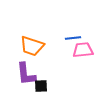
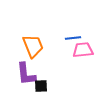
orange trapezoid: moved 1 px right; rotated 130 degrees counterclockwise
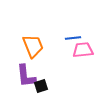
purple L-shape: moved 2 px down
black square: rotated 16 degrees counterclockwise
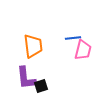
orange trapezoid: rotated 15 degrees clockwise
pink trapezoid: rotated 110 degrees clockwise
purple L-shape: moved 2 px down
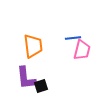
pink trapezoid: moved 1 px left
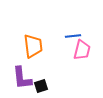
blue line: moved 2 px up
purple L-shape: moved 4 px left
